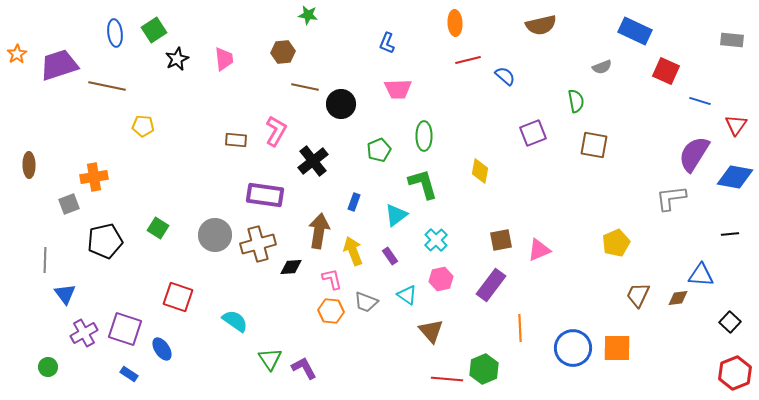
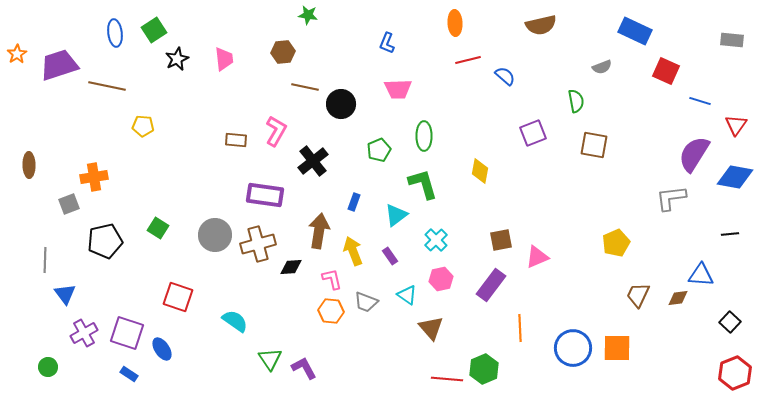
pink triangle at (539, 250): moved 2 px left, 7 px down
purple square at (125, 329): moved 2 px right, 4 px down
brown triangle at (431, 331): moved 3 px up
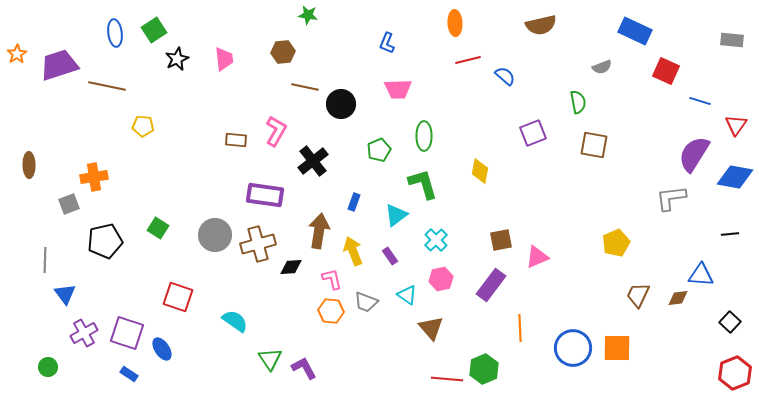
green semicircle at (576, 101): moved 2 px right, 1 px down
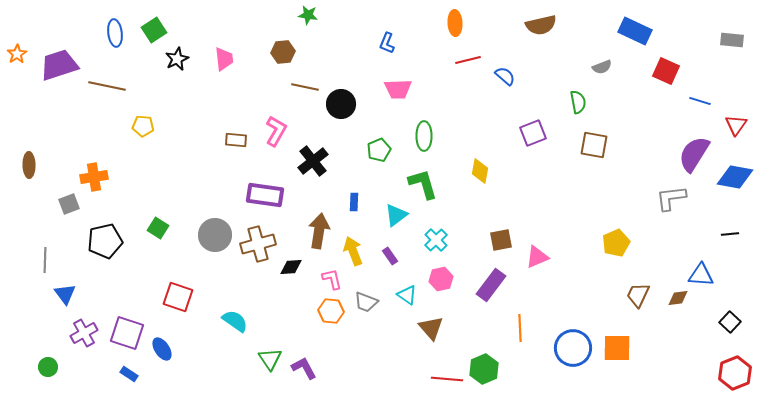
blue rectangle at (354, 202): rotated 18 degrees counterclockwise
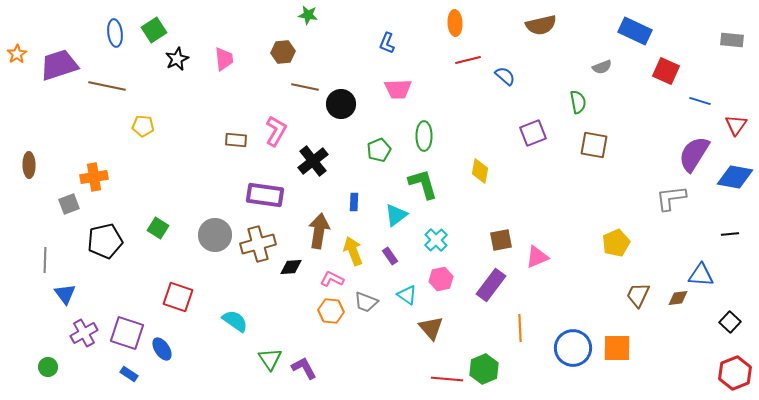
pink L-shape at (332, 279): rotated 50 degrees counterclockwise
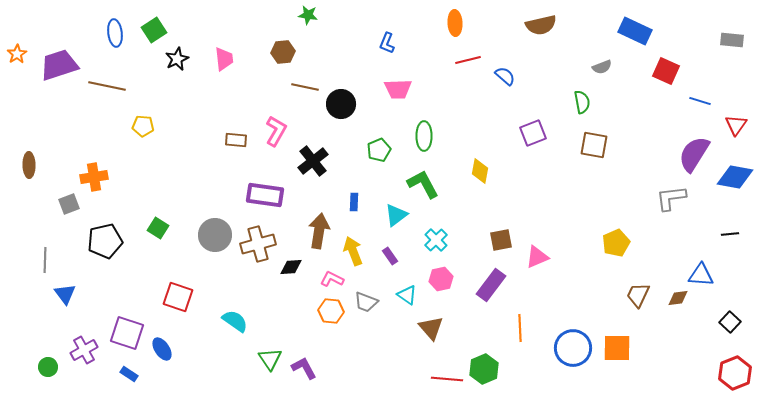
green semicircle at (578, 102): moved 4 px right
green L-shape at (423, 184): rotated 12 degrees counterclockwise
purple cross at (84, 333): moved 17 px down
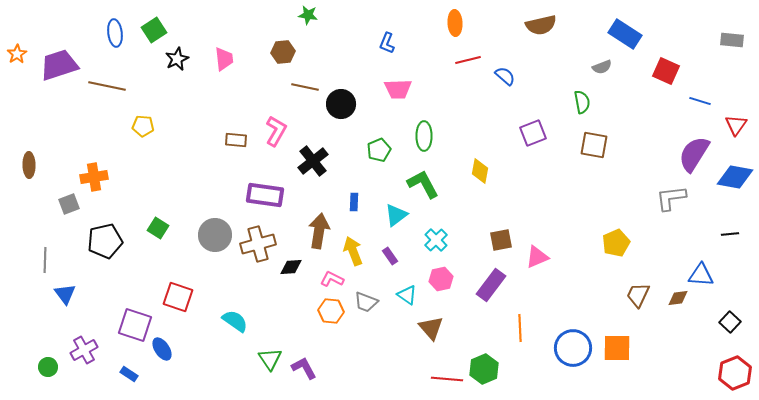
blue rectangle at (635, 31): moved 10 px left, 3 px down; rotated 8 degrees clockwise
purple square at (127, 333): moved 8 px right, 8 px up
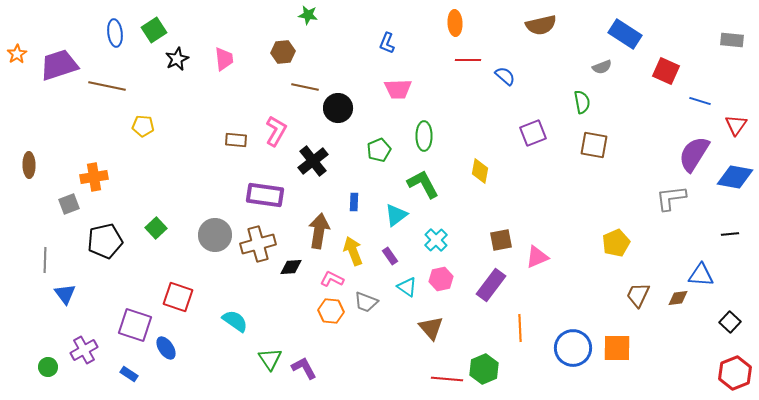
red line at (468, 60): rotated 15 degrees clockwise
black circle at (341, 104): moved 3 px left, 4 px down
green square at (158, 228): moved 2 px left; rotated 15 degrees clockwise
cyan triangle at (407, 295): moved 8 px up
blue ellipse at (162, 349): moved 4 px right, 1 px up
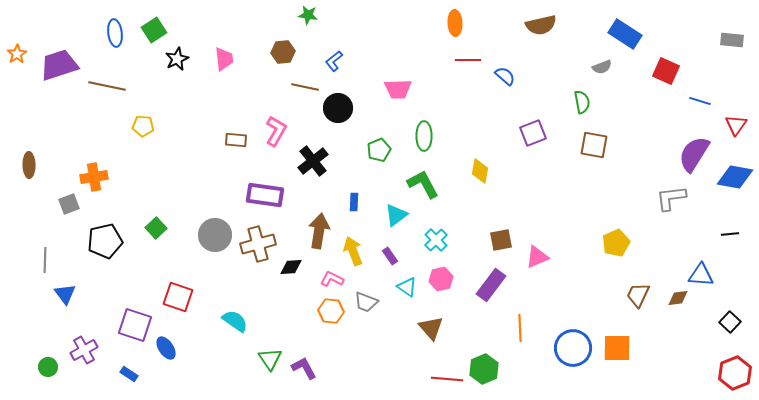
blue L-shape at (387, 43): moved 53 px left, 18 px down; rotated 30 degrees clockwise
